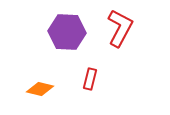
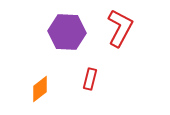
orange diamond: rotated 52 degrees counterclockwise
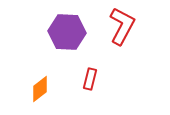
red L-shape: moved 2 px right, 2 px up
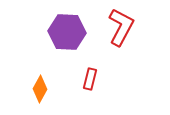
red L-shape: moved 1 px left, 1 px down
orange diamond: rotated 24 degrees counterclockwise
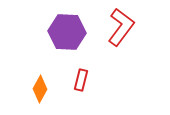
red L-shape: rotated 9 degrees clockwise
red rectangle: moved 9 px left, 1 px down
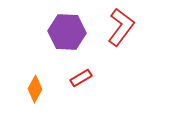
red rectangle: moved 2 px up; rotated 45 degrees clockwise
orange diamond: moved 5 px left
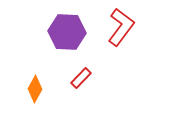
red rectangle: rotated 15 degrees counterclockwise
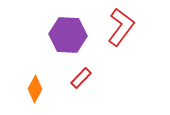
purple hexagon: moved 1 px right, 3 px down
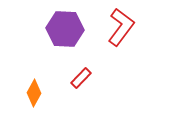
purple hexagon: moved 3 px left, 6 px up
orange diamond: moved 1 px left, 4 px down
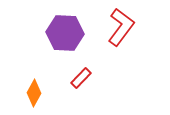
purple hexagon: moved 4 px down
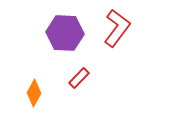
red L-shape: moved 4 px left, 1 px down
red rectangle: moved 2 px left
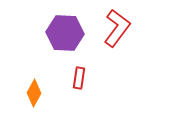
red rectangle: rotated 35 degrees counterclockwise
